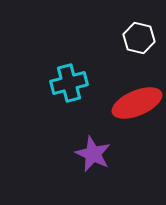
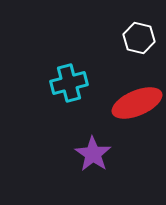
purple star: rotated 9 degrees clockwise
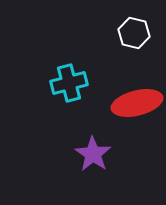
white hexagon: moved 5 px left, 5 px up
red ellipse: rotated 9 degrees clockwise
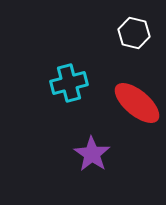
red ellipse: rotated 54 degrees clockwise
purple star: moved 1 px left
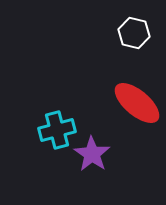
cyan cross: moved 12 px left, 47 px down
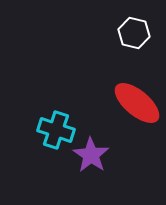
cyan cross: moved 1 px left; rotated 33 degrees clockwise
purple star: moved 1 px left, 1 px down
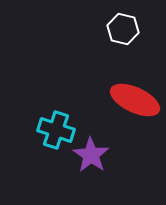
white hexagon: moved 11 px left, 4 px up
red ellipse: moved 2 px left, 3 px up; rotated 15 degrees counterclockwise
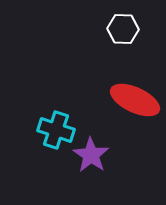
white hexagon: rotated 12 degrees counterclockwise
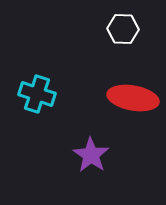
red ellipse: moved 2 px left, 2 px up; rotated 15 degrees counterclockwise
cyan cross: moved 19 px left, 36 px up
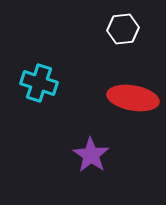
white hexagon: rotated 8 degrees counterclockwise
cyan cross: moved 2 px right, 11 px up
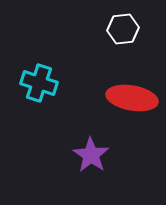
red ellipse: moved 1 px left
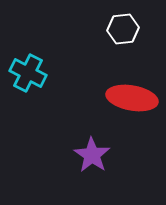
cyan cross: moved 11 px left, 10 px up; rotated 9 degrees clockwise
purple star: moved 1 px right
